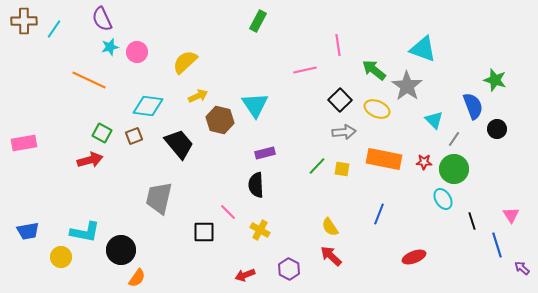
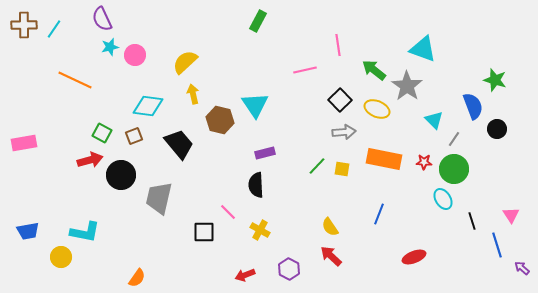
brown cross at (24, 21): moved 4 px down
pink circle at (137, 52): moved 2 px left, 3 px down
orange line at (89, 80): moved 14 px left
yellow arrow at (198, 96): moved 5 px left, 2 px up; rotated 78 degrees counterclockwise
black circle at (121, 250): moved 75 px up
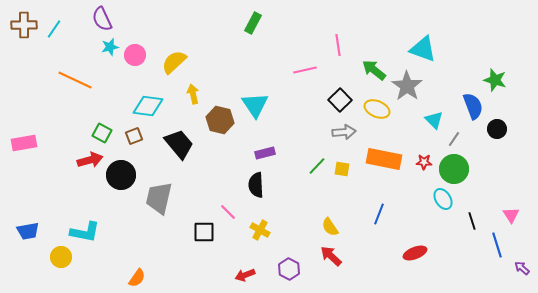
green rectangle at (258, 21): moved 5 px left, 2 px down
yellow semicircle at (185, 62): moved 11 px left
red ellipse at (414, 257): moved 1 px right, 4 px up
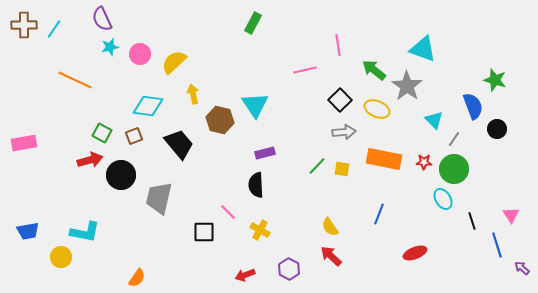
pink circle at (135, 55): moved 5 px right, 1 px up
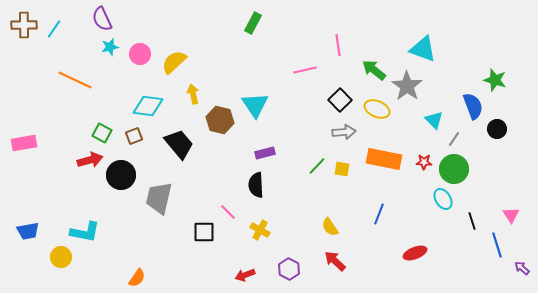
red arrow at (331, 256): moved 4 px right, 5 px down
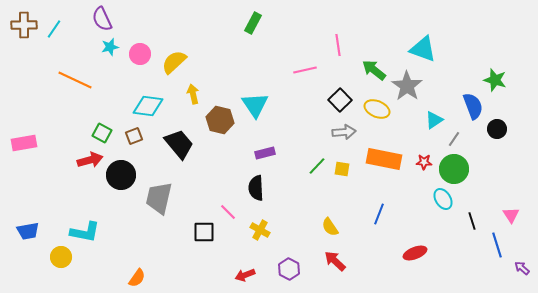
cyan triangle at (434, 120): rotated 42 degrees clockwise
black semicircle at (256, 185): moved 3 px down
